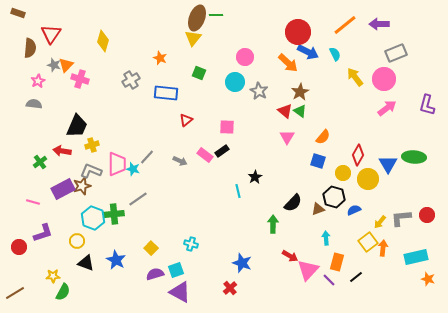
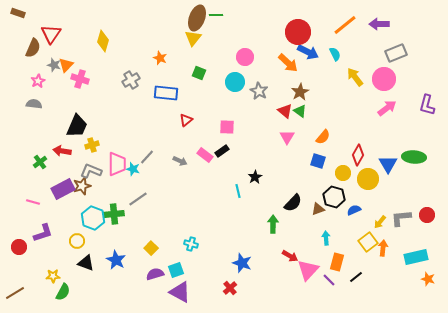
brown semicircle at (30, 48): moved 3 px right; rotated 18 degrees clockwise
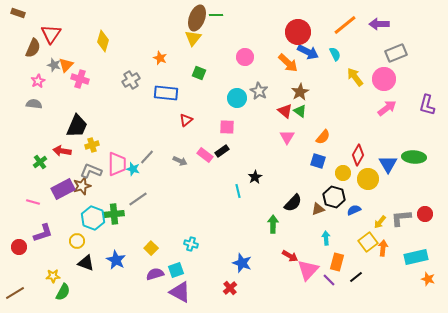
cyan circle at (235, 82): moved 2 px right, 16 px down
red circle at (427, 215): moved 2 px left, 1 px up
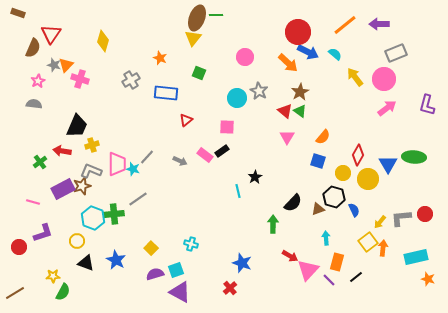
cyan semicircle at (335, 54): rotated 24 degrees counterclockwise
blue semicircle at (354, 210): rotated 88 degrees clockwise
